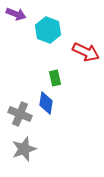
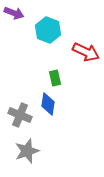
purple arrow: moved 2 px left, 1 px up
blue diamond: moved 2 px right, 1 px down
gray cross: moved 1 px down
gray star: moved 3 px right, 2 px down
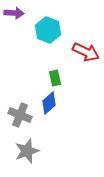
purple arrow: rotated 18 degrees counterclockwise
blue diamond: moved 1 px right, 1 px up; rotated 40 degrees clockwise
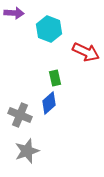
cyan hexagon: moved 1 px right, 1 px up
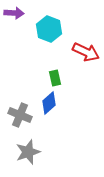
gray star: moved 1 px right, 1 px down
